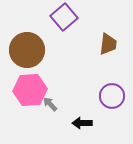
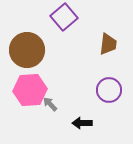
purple circle: moved 3 px left, 6 px up
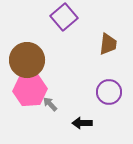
brown circle: moved 10 px down
purple circle: moved 2 px down
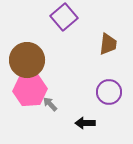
black arrow: moved 3 px right
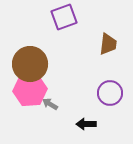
purple square: rotated 20 degrees clockwise
brown circle: moved 3 px right, 4 px down
purple circle: moved 1 px right, 1 px down
gray arrow: rotated 14 degrees counterclockwise
black arrow: moved 1 px right, 1 px down
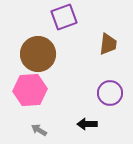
brown circle: moved 8 px right, 10 px up
gray arrow: moved 11 px left, 26 px down
black arrow: moved 1 px right
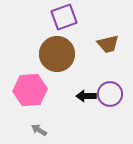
brown trapezoid: rotated 70 degrees clockwise
brown circle: moved 19 px right
purple circle: moved 1 px down
black arrow: moved 1 px left, 28 px up
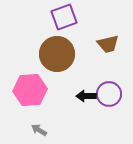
purple circle: moved 1 px left
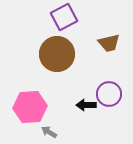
purple square: rotated 8 degrees counterclockwise
brown trapezoid: moved 1 px right, 1 px up
pink hexagon: moved 17 px down
black arrow: moved 9 px down
gray arrow: moved 10 px right, 2 px down
